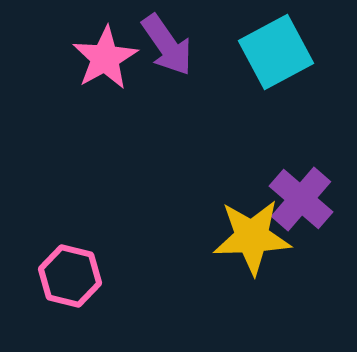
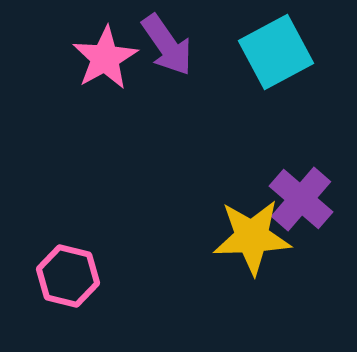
pink hexagon: moved 2 px left
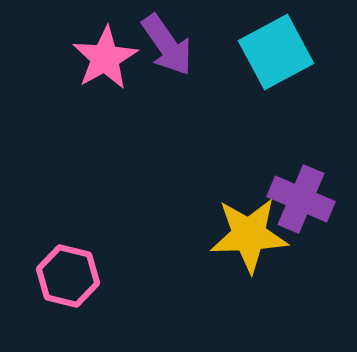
purple cross: rotated 18 degrees counterclockwise
yellow star: moved 3 px left, 2 px up
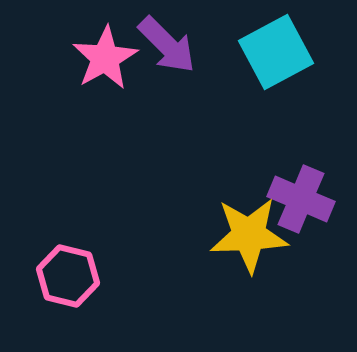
purple arrow: rotated 10 degrees counterclockwise
